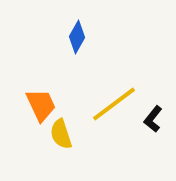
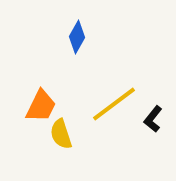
orange trapezoid: moved 1 px down; rotated 51 degrees clockwise
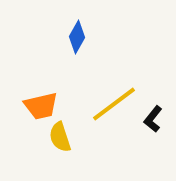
orange trapezoid: rotated 51 degrees clockwise
yellow semicircle: moved 1 px left, 3 px down
